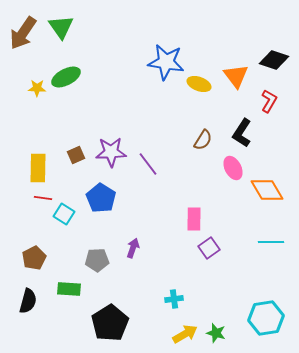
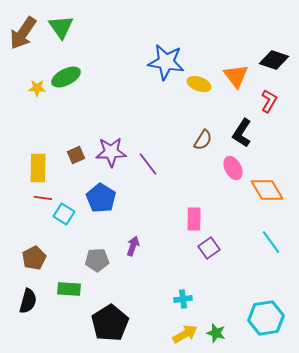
cyan line: rotated 55 degrees clockwise
purple arrow: moved 2 px up
cyan cross: moved 9 px right
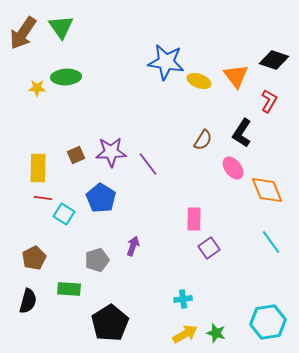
green ellipse: rotated 24 degrees clockwise
yellow ellipse: moved 3 px up
pink ellipse: rotated 10 degrees counterclockwise
orange diamond: rotated 8 degrees clockwise
gray pentagon: rotated 15 degrees counterclockwise
cyan hexagon: moved 2 px right, 4 px down
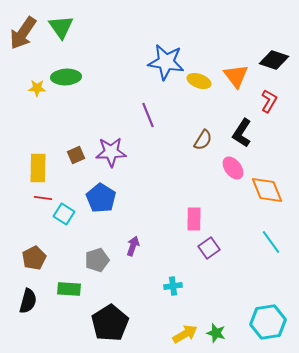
purple line: moved 49 px up; rotated 15 degrees clockwise
cyan cross: moved 10 px left, 13 px up
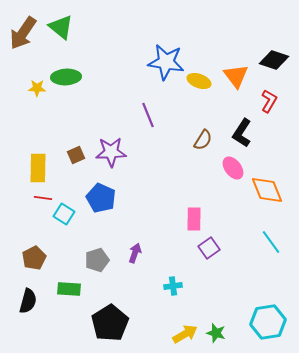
green triangle: rotated 16 degrees counterclockwise
blue pentagon: rotated 8 degrees counterclockwise
purple arrow: moved 2 px right, 7 px down
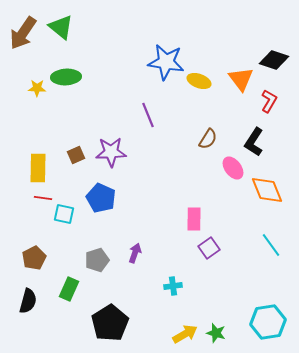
orange triangle: moved 5 px right, 3 px down
black L-shape: moved 12 px right, 9 px down
brown semicircle: moved 5 px right, 1 px up
cyan square: rotated 20 degrees counterclockwise
cyan line: moved 3 px down
green rectangle: rotated 70 degrees counterclockwise
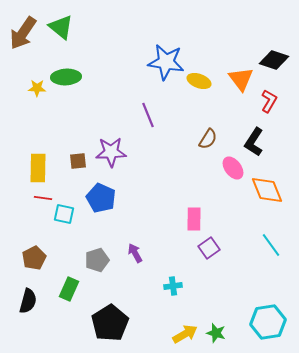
brown square: moved 2 px right, 6 px down; rotated 18 degrees clockwise
purple arrow: rotated 48 degrees counterclockwise
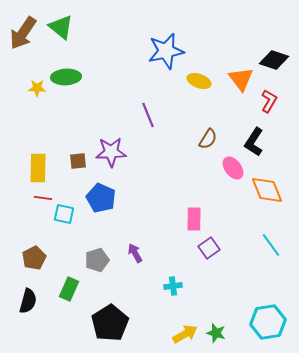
blue star: moved 11 px up; rotated 21 degrees counterclockwise
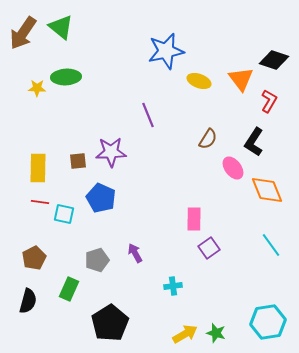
red line: moved 3 px left, 4 px down
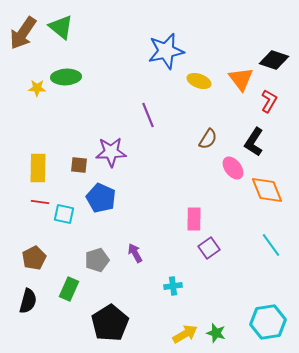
brown square: moved 1 px right, 4 px down; rotated 12 degrees clockwise
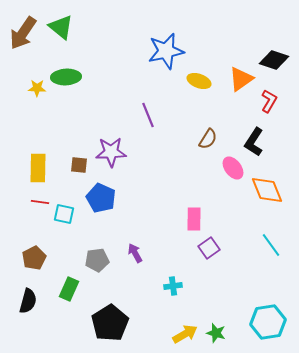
orange triangle: rotated 32 degrees clockwise
gray pentagon: rotated 10 degrees clockwise
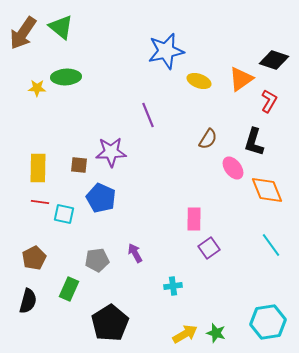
black L-shape: rotated 16 degrees counterclockwise
